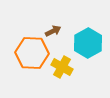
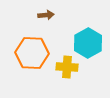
brown arrow: moved 7 px left, 16 px up; rotated 21 degrees clockwise
yellow cross: moved 5 px right; rotated 25 degrees counterclockwise
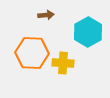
cyan hexagon: moved 11 px up
yellow cross: moved 4 px left, 4 px up
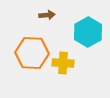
brown arrow: moved 1 px right
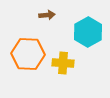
orange hexagon: moved 4 px left, 1 px down
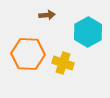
yellow cross: rotated 15 degrees clockwise
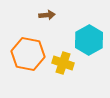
cyan hexagon: moved 1 px right, 8 px down
orange hexagon: rotated 8 degrees clockwise
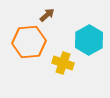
brown arrow: rotated 35 degrees counterclockwise
orange hexagon: moved 1 px right, 12 px up; rotated 16 degrees counterclockwise
